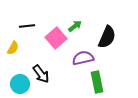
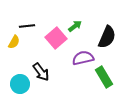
yellow semicircle: moved 1 px right, 6 px up
black arrow: moved 2 px up
green rectangle: moved 7 px right, 5 px up; rotated 20 degrees counterclockwise
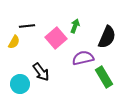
green arrow: rotated 32 degrees counterclockwise
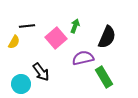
cyan circle: moved 1 px right
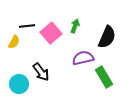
pink square: moved 5 px left, 5 px up
cyan circle: moved 2 px left
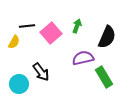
green arrow: moved 2 px right
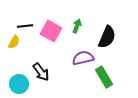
black line: moved 2 px left
pink square: moved 2 px up; rotated 20 degrees counterclockwise
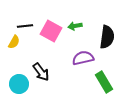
green arrow: moved 2 px left; rotated 120 degrees counterclockwise
black semicircle: rotated 15 degrees counterclockwise
green rectangle: moved 5 px down
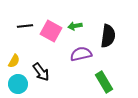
black semicircle: moved 1 px right, 1 px up
yellow semicircle: moved 19 px down
purple semicircle: moved 2 px left, 4 px up
cyan circle: moved 1 px left
